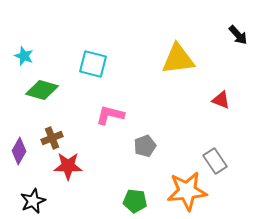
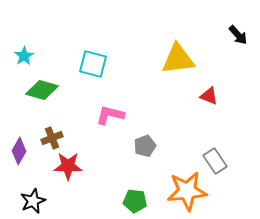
cyan star: rotated 18 degrees clockwise
red triangle: moved 12 px left, 4 px up
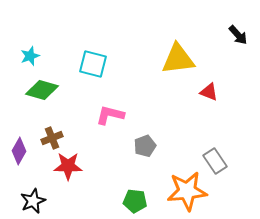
cyan star: moved 6 px right; rotated 12 degrees clockwise
red triangle: moved 4 px up
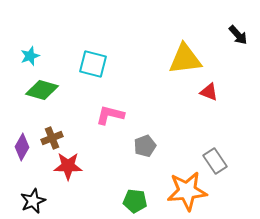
yellow triangle: moved 7 px right
purple diamond: moved 3 px right, 4 px up
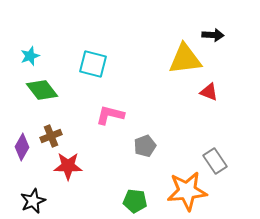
black arrow: moved 25 px left; rotated 45 degrees counterclockwise
green diamond: rotated 36 degrees clockwise
brown cross: moved 1 px left, 2 px up
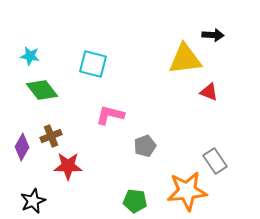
cyan star: rotated 30 degrees clockwise
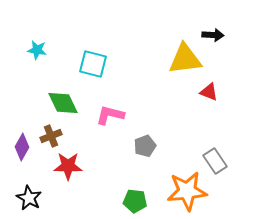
cyan star: moved 7 px right, 6 px up
green diamond: moved 21 px right, 13 px down; rotated 12 degrees clockwise
black star: moved 4 px left, 3 px up; rotated 20 degrees counterclockwise
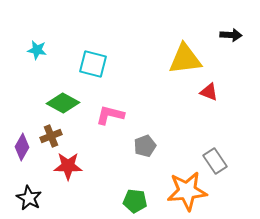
black arrow: moved 18 px right
green diamond: rotated 36 degrees counterclockwise
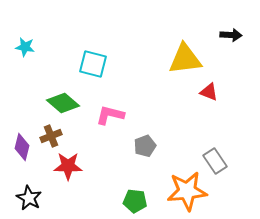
cyan star: moved 12 px left, 3 px up
green diamond: rotated 12 degrees clockwise
purple diamond: rotated 16 degrees counterclockwise
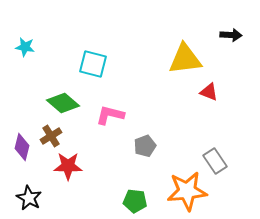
brown cross: rotated 10 degrees counterclockwise
